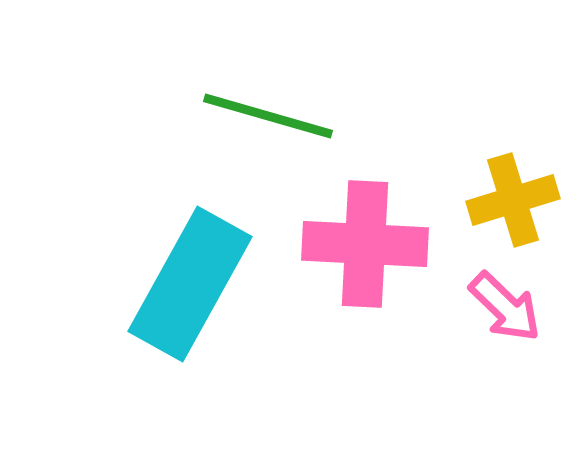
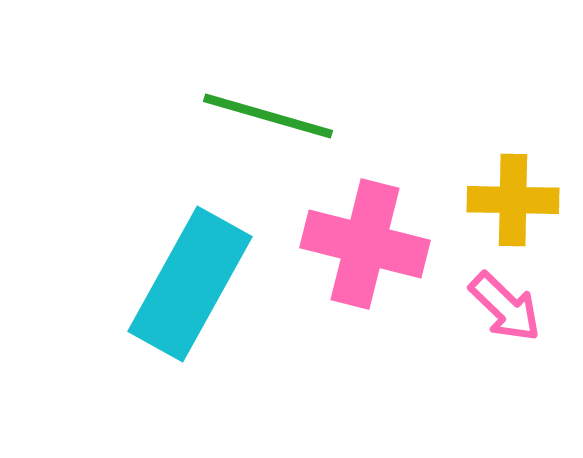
yellow cross: rotated 18 degrees clockwise
pink cross: rotated 11 degrees clockwise
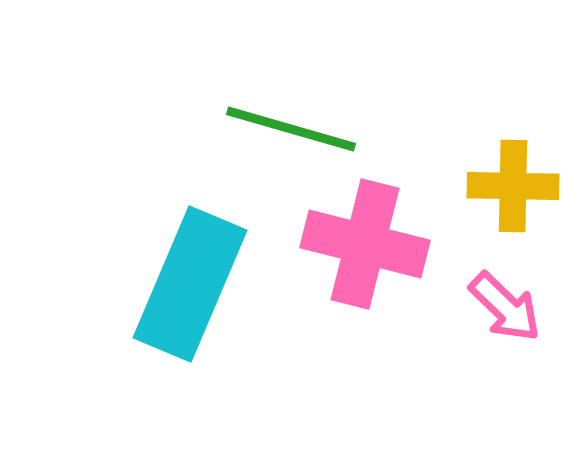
green line: moved 23 px right, 13 px down
yellow cross: moved 14 px up
cyan rectangle: rotated 6 degrees counterclockwise
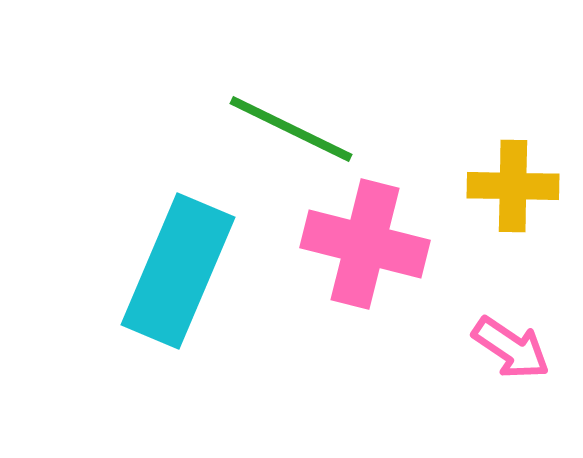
green line: rotated 10 degrees clockwise
cyan rectangle: moved 12 px left, 13 px up
pink arrow: moved 6 px right, 41 px down; rotated 10 degrees counterclockwise
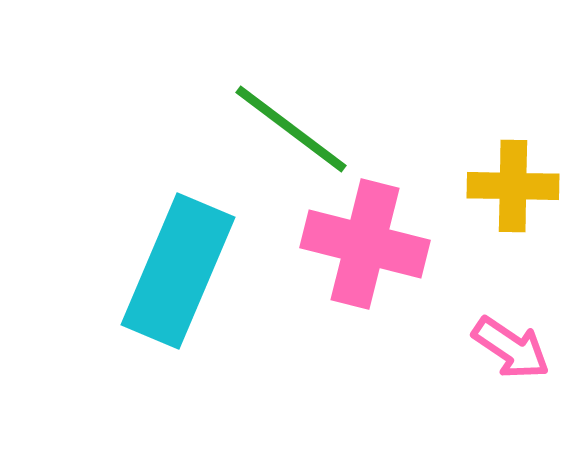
green line: rotated 11 degrees clockwise
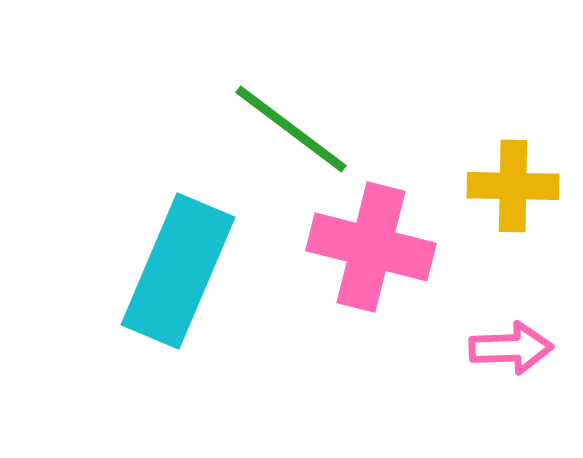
pink cross: moved 6 px right, 3 px down
pink arrow: rotated 36 degrees counterclockwise
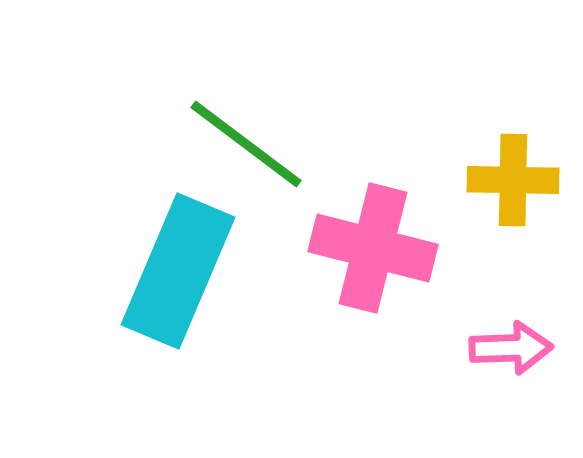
green line: moved 45 px left, 15 px down
yellow cross: moved 6 px up
pink cross: moved 2 px right, 1 px down
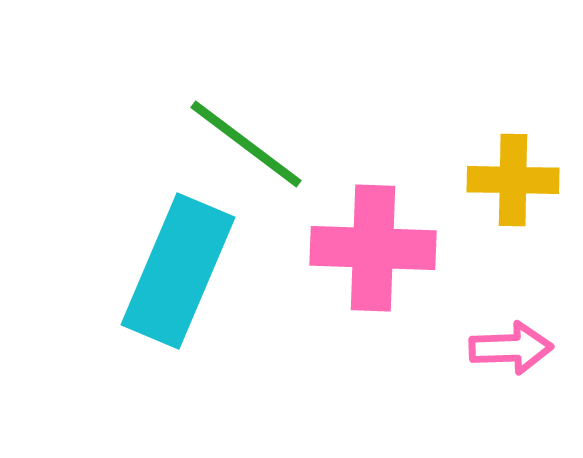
pink cross: rotated 12 degrees counterclockwise
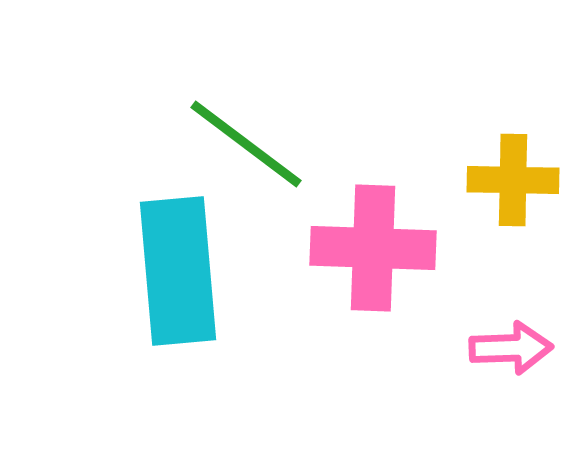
cyan rectangle: rotated 28 degrees counterclockwise
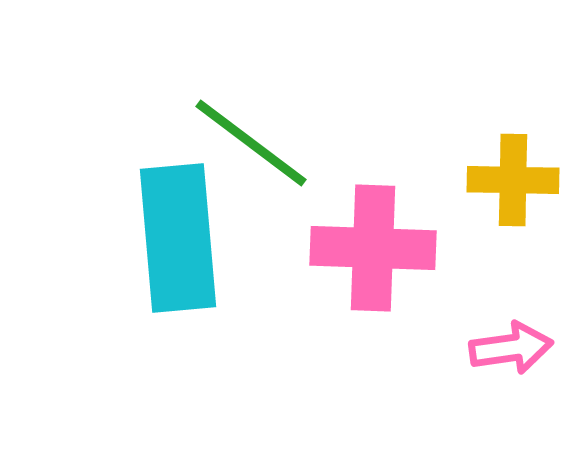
green line: moved 5 px right, 1 px up
cyan rectangle: moved 33 px up
pink arrow: rotated 6 degrees counterclockwise
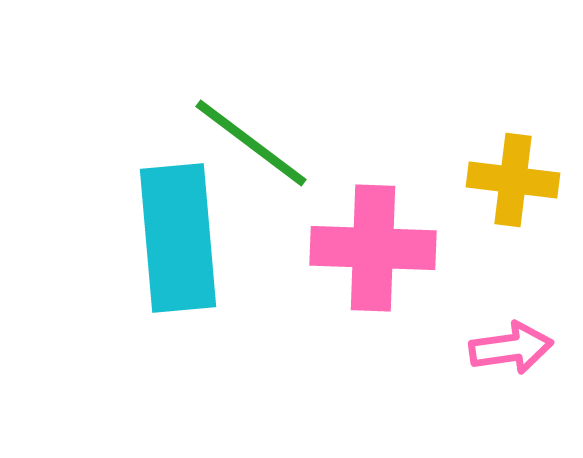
yellow cross: rotated 6 degrees clockwise
